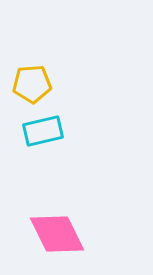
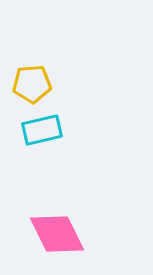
cyan rectangle: moved 1 px left, 1 px up
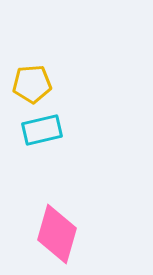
pink diamond: rotated 42 degrees clockwise
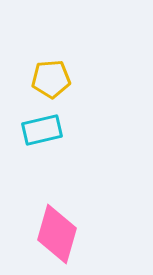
yellow pentagon: moved 19 px right, 5 px up
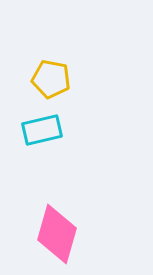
yellow pentagon: rotated 15 degrees clockwise
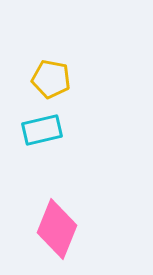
pink diamond: moved 5 px up; rotated 6 degrees clockwise
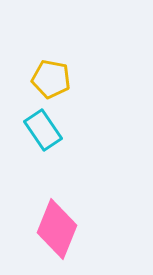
cyan rectangle: moved 1 px right; rotated 69 degrees clockwise
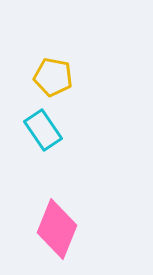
yellow pentagon: moved 2 px right, 2 px up
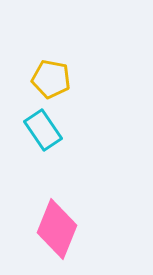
yellow pentagon: moved 2 px left, 2 px down
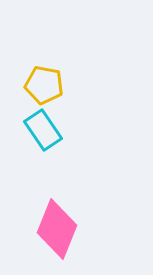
yellow pentagon: moved 7 px left, 6 px down
